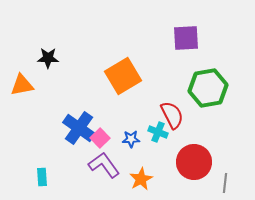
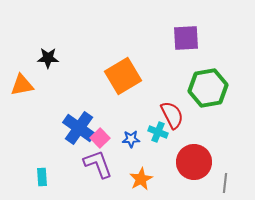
purple L-shape: moved 6 px left, 1 px up; rotated 16 degrees clockwise
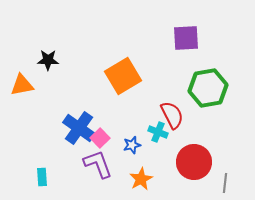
black star: moved 2 px down
blue star: moved 1 px right, 6 px down; rotated 12 degrees counterclockwise
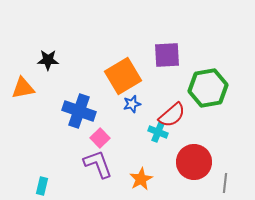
purple square: moved 19 px left, 17 px down
orange triangle: moved 1 px right, 3 px down
red semicircle: rotated 76 degrees clockwise
blue cross: moved 17 px up; rotated 16 degrees counterclockwise
blue star: moved 41 px up
cyan rectangle: moved 9 px down; rotated 18 degrees clockwise
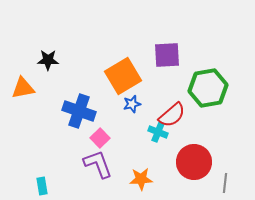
orange star: rotated 25 degrees clockwise
cyan rectangle: rotated 24 degrees counterclockwise
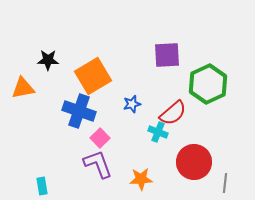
orange square: moved 30 px left
green hexagon: moved 4 px up; rotated 15 degrees counterclockwise
red semicircle: moved 1 px right, 2 px up
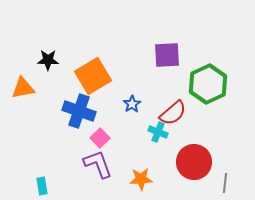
blue star: rotated 18 degrees counterclockwise
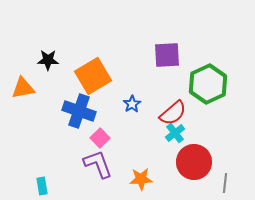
cyan cross: moved 17 px right, 1 px down; rotated 30 degrees clockwise
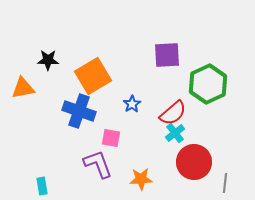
pink square: moved 11 px right; rotated 36 degrees counterclockwise
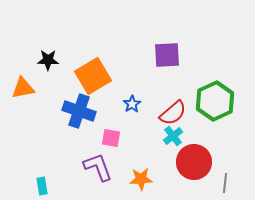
green hexagon: moved 7 px right, 17 px down
cyan cross: moved 2 px left, 3 px down
purple L-shape: moved 3 px down
